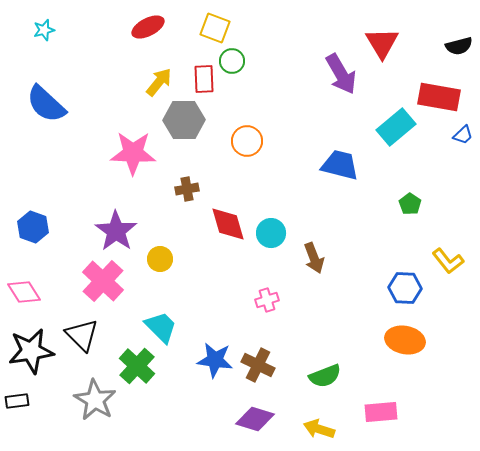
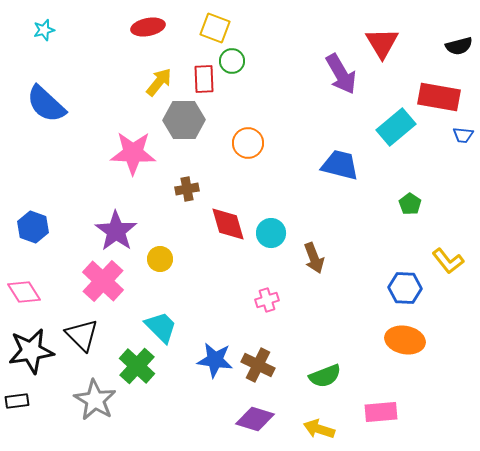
red ellipse at (148, 27): rotated 16 degrees clockwise
blue trapezoid at (463, 135): rotated 50 degrees clockwise
orange circle at (247, 141): moved 1 px right, 2 px down
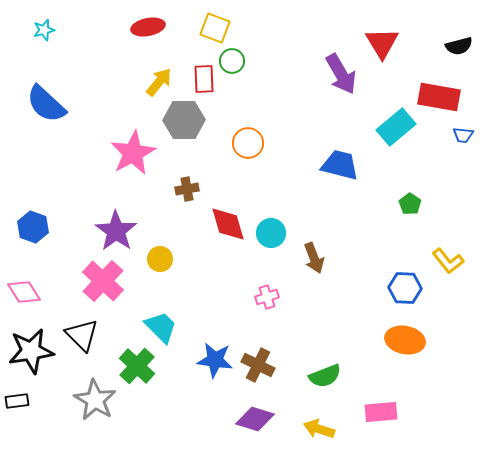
pink star at (133, 153): rotated 30 degrees counterclockwise
pink cross at (267, 300): moved 3 px up
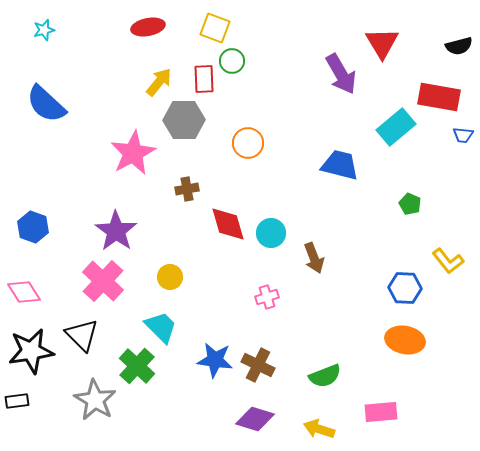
green pentagon at (410, 204): rotated 10 degrees counterclockwise
yellow circle at (160, 259): moved 10 px right, 18 px down
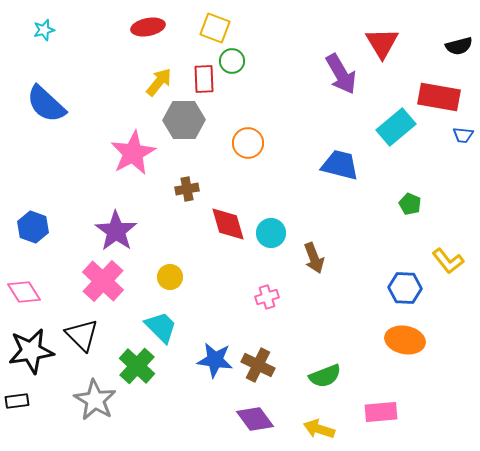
purple diamond at (255, 419): rotated 36 degrees clockwise
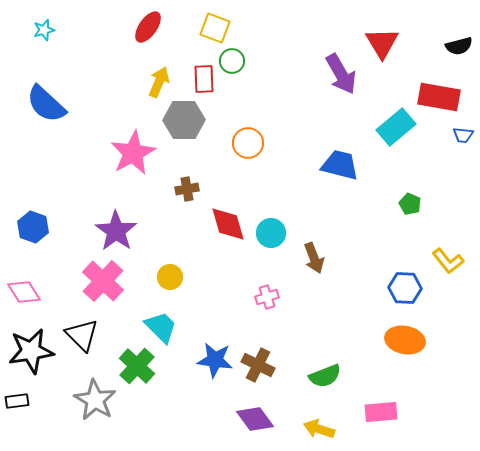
red ellipse at (148, 27): rotated 44 degrees counterclockwise
yellow arrow at (159, 82): rotated 16 degrees counterclockwise
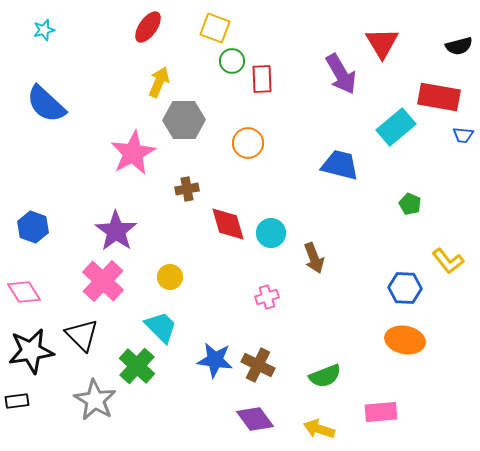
red rectangle at (204, 79): moved 58 px right
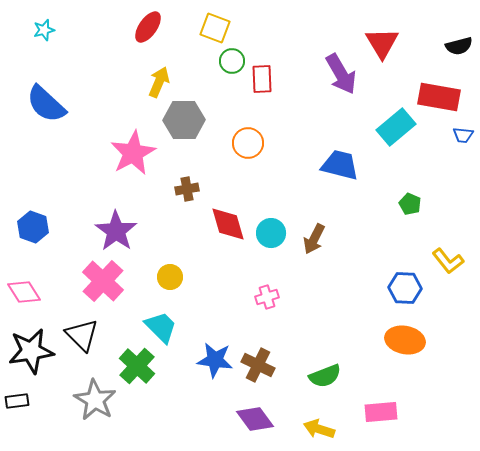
brown arrow at (314, 258): moved 19 px up; rotated 48 degrees clockwise
